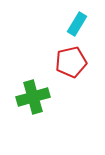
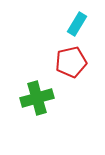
green cross: moved 4 px right, 1 px down
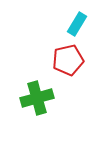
red pentagon: moved 3 px left, 2 px up
